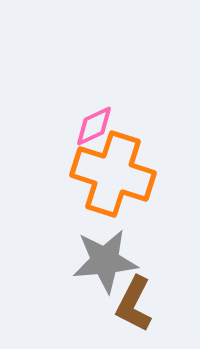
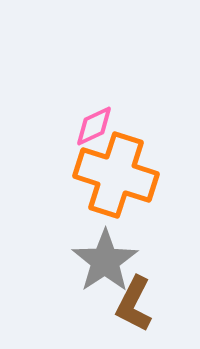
orange cross: moved 3 px right, 1 px down
gray star: rotated 28 degrees counterclockwise
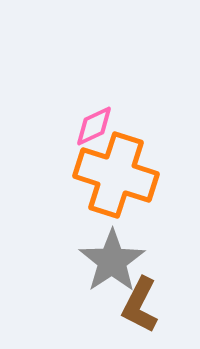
gray star: moved 7 px right
brown L-shape: moved 6 px right, 1 px down
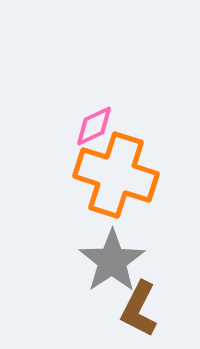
brown L-shape: moved 1 px left, 4 px down
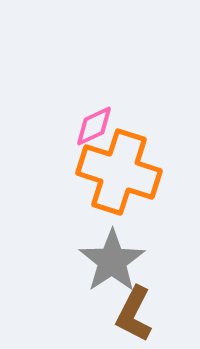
orange cross: moved 3 px right, 3 px up
brown L-shape: moved 5 px left, 5 px down
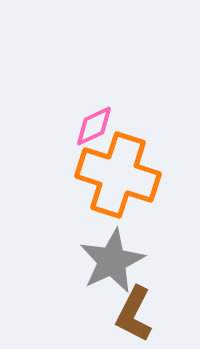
orange cross: moved 1 px left, 3 px down
gray star: rotated 8 degrees clockwise
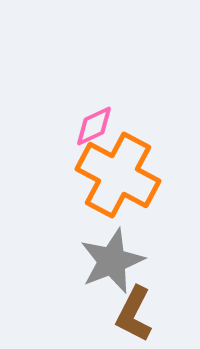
orange cross: rotated 10 degrees clockwise
gray star: rotated 4 degrees clockwise
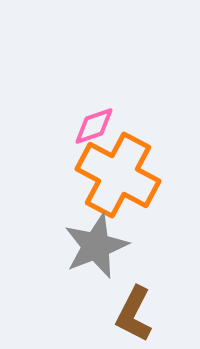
pink diamond: rotated 6 degrees clockwise
gray star: moved 16 px left, 15 px up
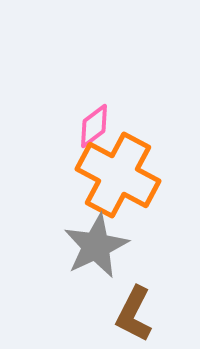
pink diamond: rotated 18 degrees counterclockwise
gray star: rotated 4 degrees counterclockwise
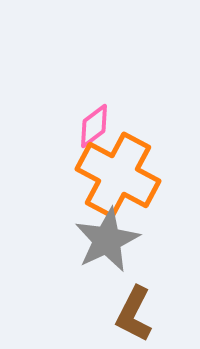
gray star: moved 11 px right, 6 px up
